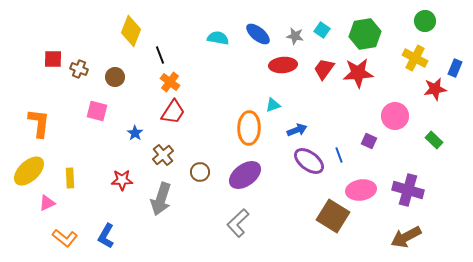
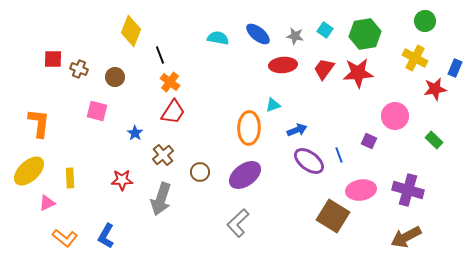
cyan square at (322, 30): moved 3 px right
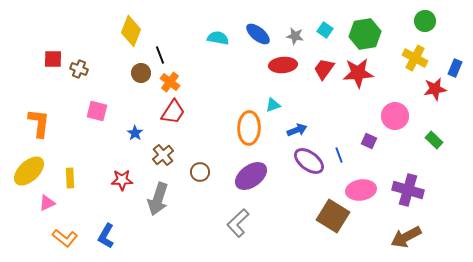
brown circle at (115, 77): moved 26 px right, 4 px up
purple ellipse at (245, 175): moved 6 px right, 1 px down
gray arrow at (161, 199): moved 3 px left
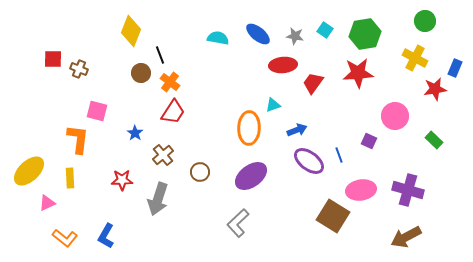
red trapezoid at (324, 69): moved 11 px left, 14 px down
orange L-shape at (39, 123): moved 39 px right, 16 px down
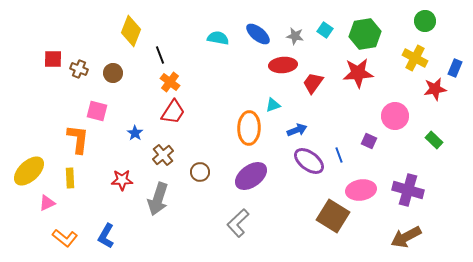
brown circle at (141, 73): moved 28 px left
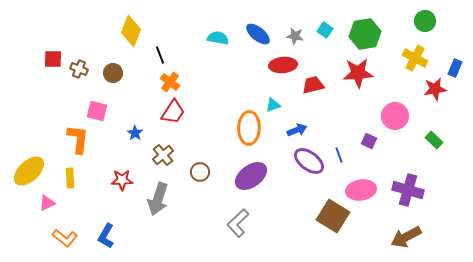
red trapezoid at (313, 83): moved 2 px down; rotated 40 degrees clockwise
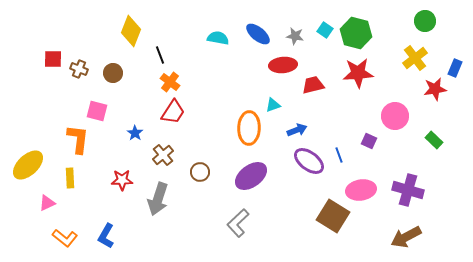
green hexagon at (365, 34): moved 9 px left, 1 px up; rotated 24 degrees clockwise
yellow cross at (415, 58): rotated 25 degrees clockwise
yellow ellipse at (29, 171): moved 1 px left, 6 px up
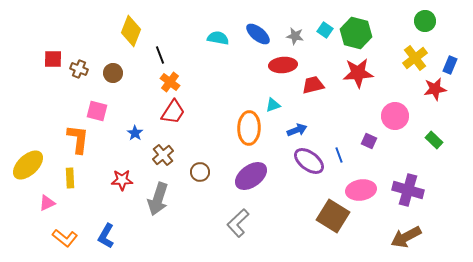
blue rectangle at (455, 68): moved 5 px left, 3 px up
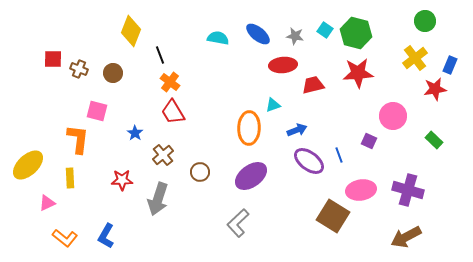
red trapezoid at (173, 112): rotated 116 degrees clockwise
pink circle at (395, 116): moved 2 px left
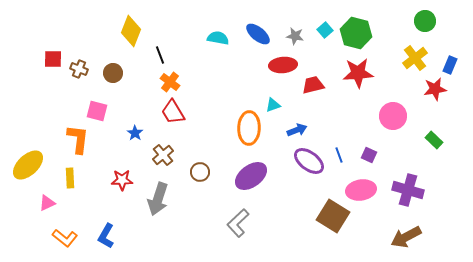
cyan square at (325, 30): rotated 14 degrees clockwise
purple square at (369, 141): moved 14 px down
